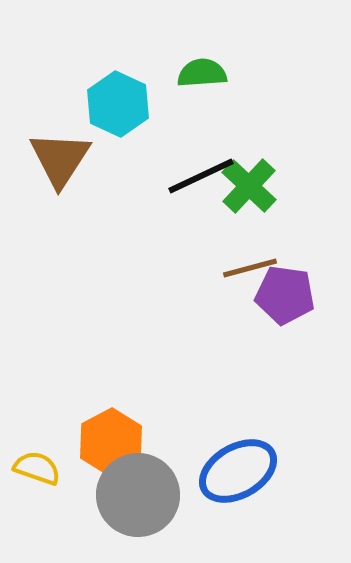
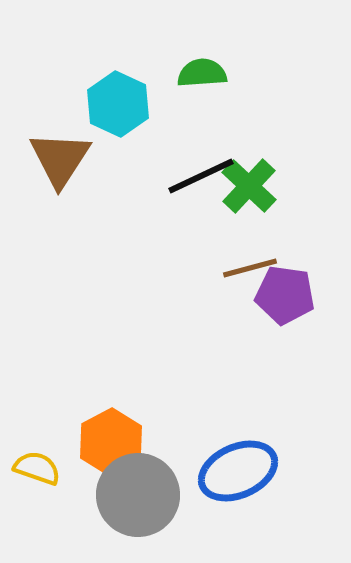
blue ellipse: rotated 6 degrees clockwise
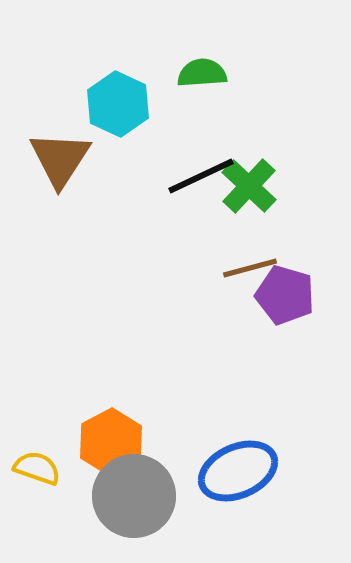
purple pentagon: rotated 8 degrees clockwise
gray circle: moved 4 px left, 1 px down
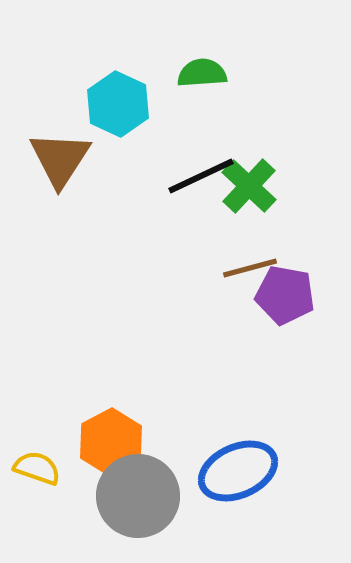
purple pentagon: rotated 6 degrees counterclockwise
gray circle: moved 4 px right
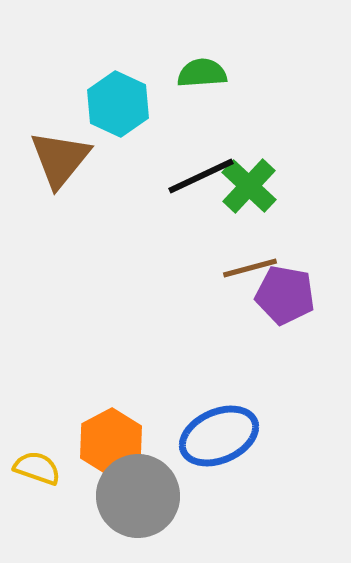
brown triangle: rotated 6 degrees clockwise
blue ellipse: moved 19 px left, 35 px up
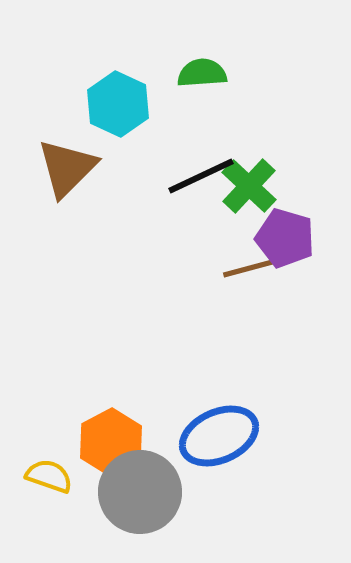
brown triangle: moved 7 px right, 9 px down; rotated 6 degrees clockwise
purple pentagon: moved 57 px up; rotated 6 degrees clockwise
yellow semicircle: moved 12 px right, 8 px down
gray circle: moved 2 px right, 4 px up
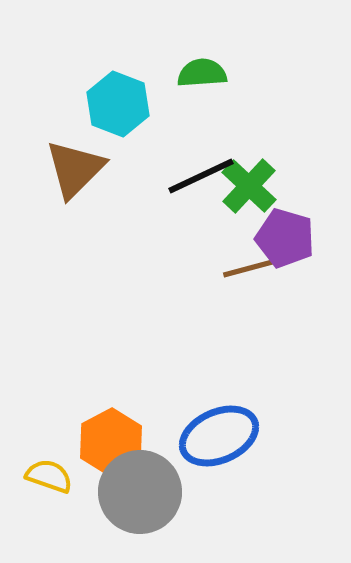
cyan hexagon: rotated 4 degrees counterclockwise
brown triangle: moved 8 px right, 1 px down
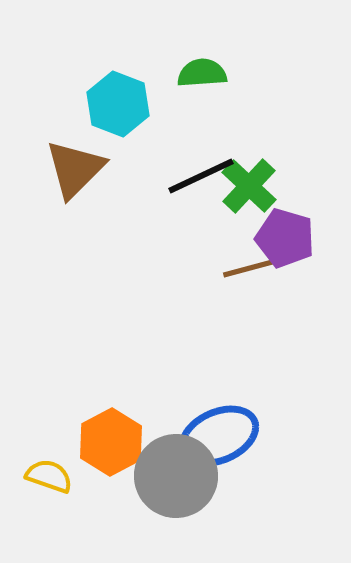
gray circle: moved 36 px right, 16 px up
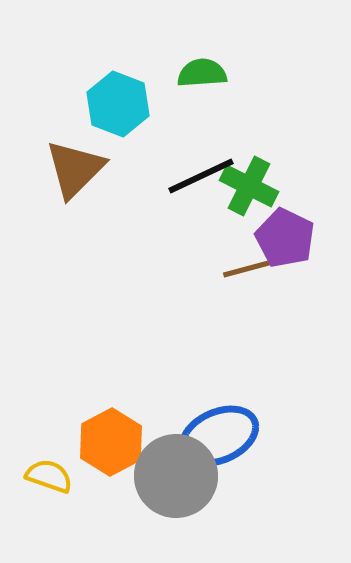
green cross: rotated 16 degrees counterclockwise
purple pentagon: rotated 10 degrees clockwise
